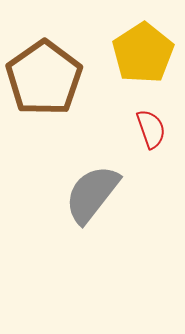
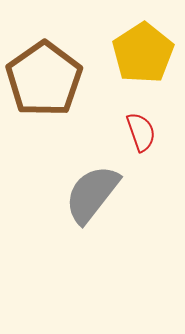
brown pentagon: moved 1 px down
red semicircle: moved 10 px left, 3 px down
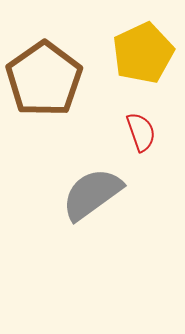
yellow pentagon: rotated 8 degrees clockwise
gray semicircle: rotated 16 degrees clockwise
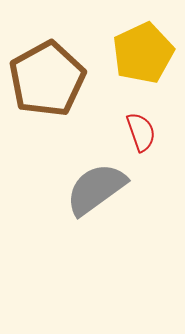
brown pentagon: moved 3 px right; rotated 6 degrees clockwise
gray semicircle: moved 4 px right, 5 px up
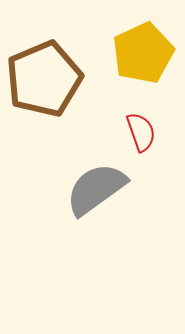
brown pentagon: moved 3 px left; rotated 6 degrees clockwise
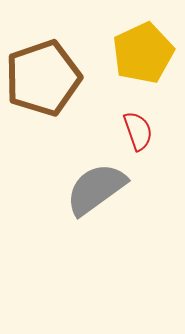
brown pentagon: moved 1 px left, 1 px up; rotated 4 degrees clockwise
red semicircle: moved 3 px left, 1 px up
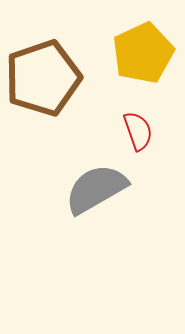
gray semicircle: rotated 6 degrees clockwise
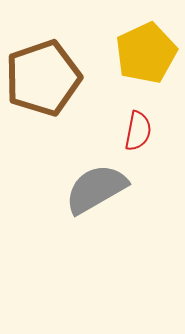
yellow pentagon: moved 3 px right
red semicircle: rotated 30 degrees clockwise
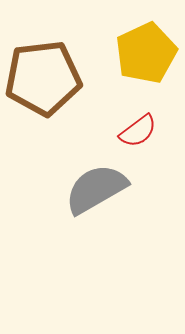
brown pentagon: rotated 12 degrees clockwise
red semicircle: rotated 42 degrees clockwise
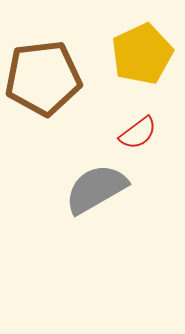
yellow pentagon: moved 4 px left, 1 px down
red semicircle: moved 2 px down
